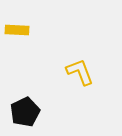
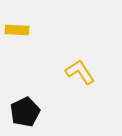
yellow L-shape: rotated 12 degrees counterclockwise
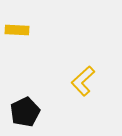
yellow L-shape: moved 3 px right, 9 px down; rotated 100 degrees counterclockwise
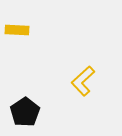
black pentagon: rotated 8 degrees counterclockwise
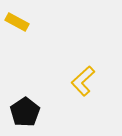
yellow rectangle: moved 8 px up; rotated 25 degrees clockwise
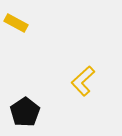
yellow rectangle: moved 1 px left, 1 px down
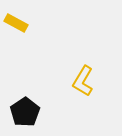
yellow L-shape: rotated 16 degrees counterclockwise
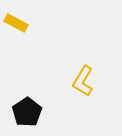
black pentagon: moved 2 px right
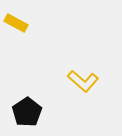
yellow L-shape: rotated 80 degrees counterclockwise
